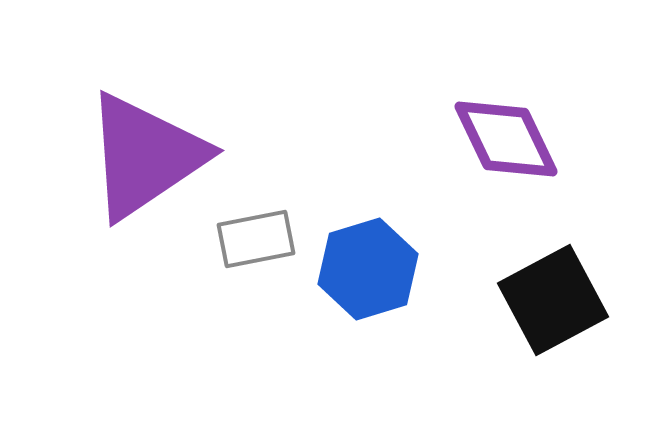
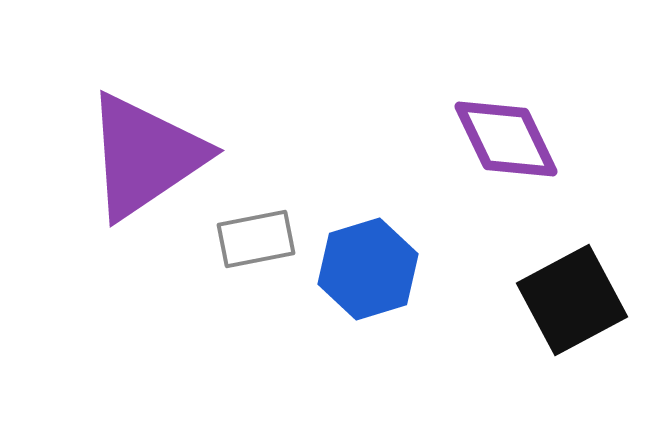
black square: moved 19 px right
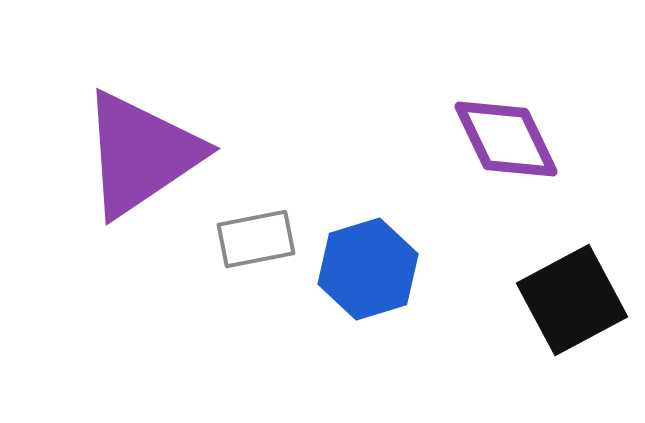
purple triangle: moved 4 px left, 2 px up
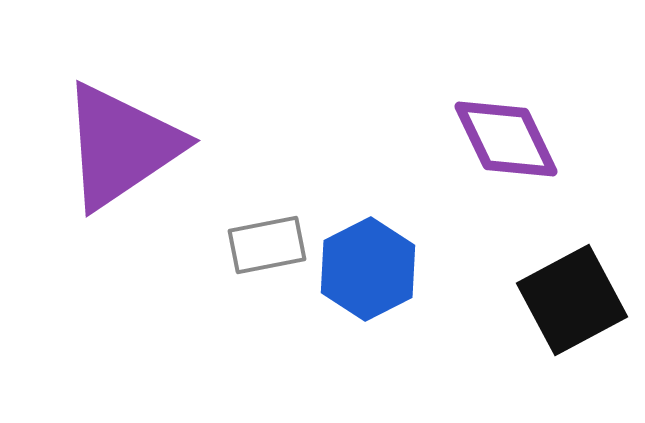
purple triangle: moved 20 px left, 8 px up
gray rectangle: moved 11 px right, 6 px down
blue hexagon: rotated 10 degrees counterclockwise
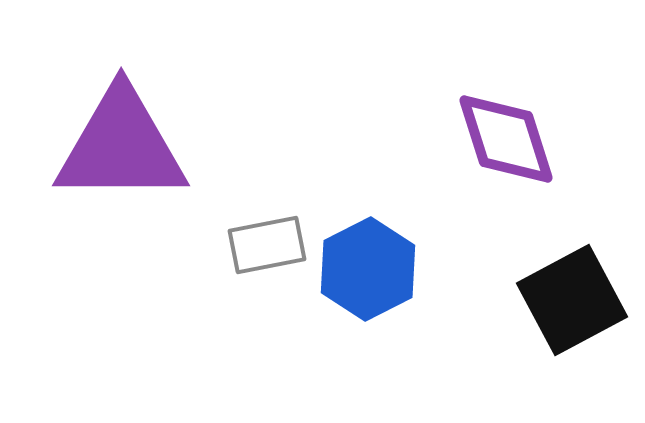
purple diamond: rotated 8 degrees clockwise
purple triangle: rotated 34 degrees clockwise
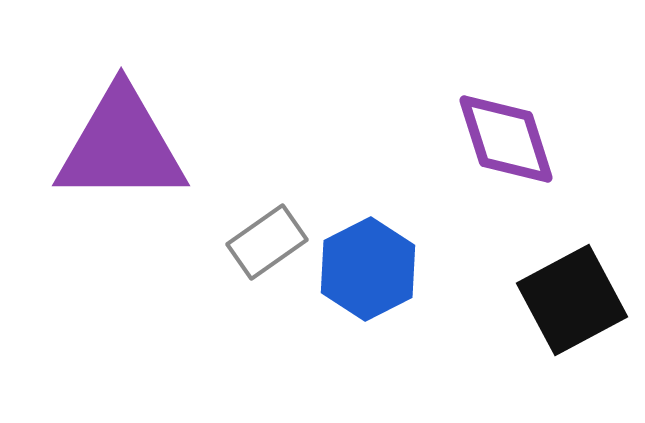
gray rectangle: moved 3 px up; rotated 24 degrees counterclockwise
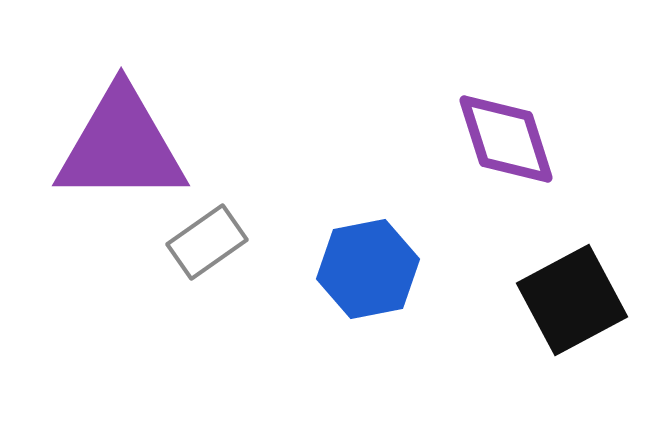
gray rectangle: moved 60 px left
blue hexagon: rotated 16 degrees clockwise
